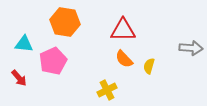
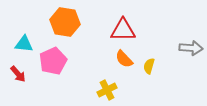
red arrow: moved 1 px left, 4 px up
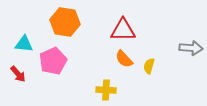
yellow cross: moved 1 px left; rotated 30 degrees clockwise
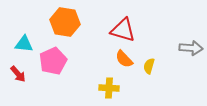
red triangle: rotated 16 degrees clockwise
yellow cross: moved 3 px right, 2 px up
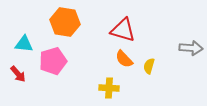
pink pentagon: rotated 8 degrees clockwise
